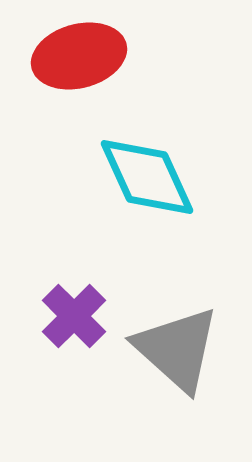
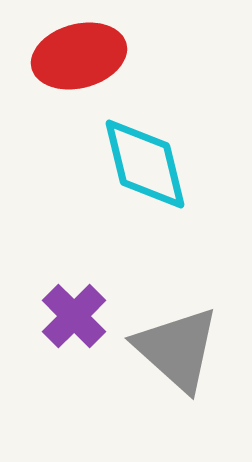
cyan diamond: moved 2 px left, 13 px up; rotated 11 degrees clockwise
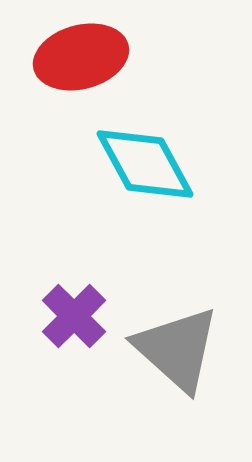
red ellipse: moved 2 px right, 1 px down
cyan diamond: rotated 15 degrees counterclockwise
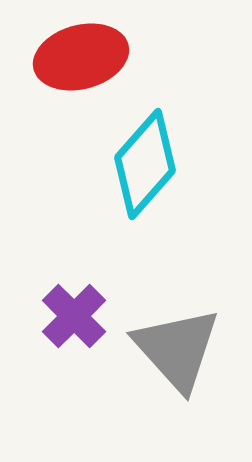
cyan diamond: rotated 70 degrees clockwise
gray triangle: rotated 6 degrees clockwise
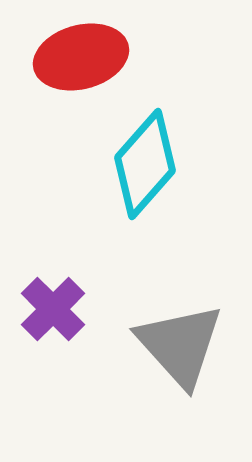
purple cross: moved 21 px left, 7 px up
gray triangle: moved 3 px right, 4 px up
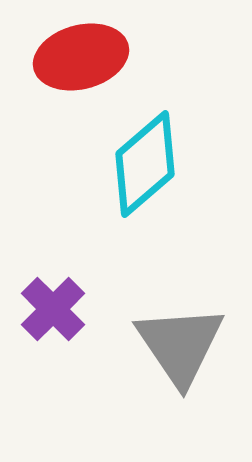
cyan diamond: rotated 8 degrees clockwise
gray triangle: rotated 8 degrees clockwise
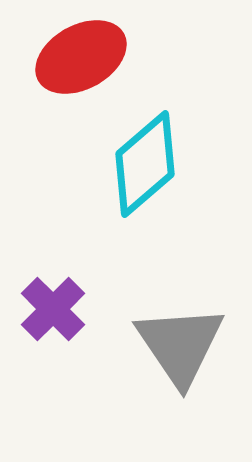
red ellipse: rotated 14 degrees counterclockwise
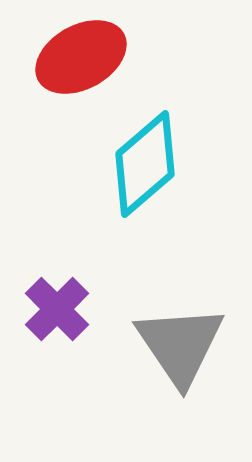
purple cross: moved 4 px right
